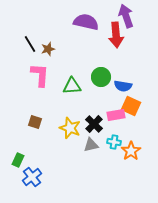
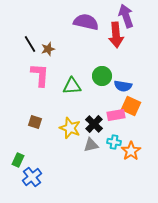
green circle: moved 1 px right, 1 px up
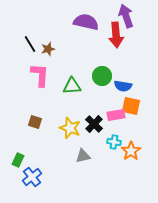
orange square: rotated 12 degrees counterclockwise
gray triangle: moved 8 px left, 11 px down
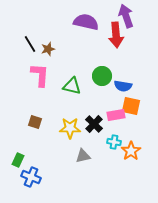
green triangle: rotated 18 degrees clockwise
yellow star: rotated 20 degrees counterclockwise
blue cross: moved 1 px left; rotated 30 degrees counterclockwise
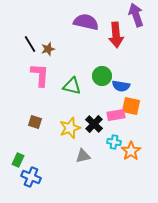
purple arrow: moved 10 px right, 1 px up
blue semicircle: moved 2 px left
yellow star: rotated 20 degrees counterclockwise
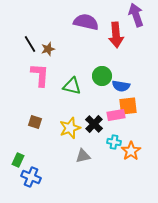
orange square: moved 3 px left; rotated 18 degrees counterclockwise
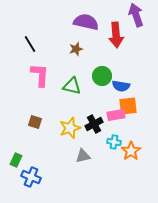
brown star: moved 28 px right
black cross: rotated 18 degrees clockwise
green rectangle: moved 2 px left
